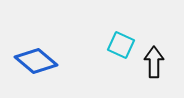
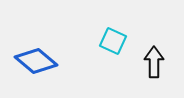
cyan square: moved 8 px left, 4 px up
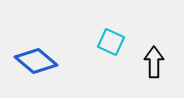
cyan square: moved 2 px left, 1 px down
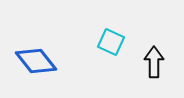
blue diamond: rotated 12 degrees clockwise
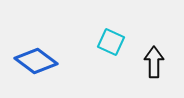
blue diamond: rotated 15 degrees counterclockwise
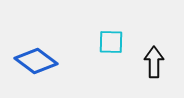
cyan square: rotated 24 degrees counterclockwise
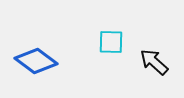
black arrow: rotated 48 degrees counterclockwise
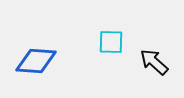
blue diamond: rotated 33 degrees counterclockwise
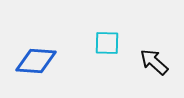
cyan square: moved 4 px left, 1 px down
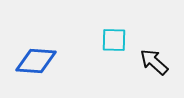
cyan square: moved 7 px right, 3 px up
